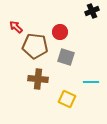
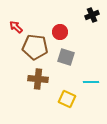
black cross: moved 4 px down
brown pentagon: moved 1 px down
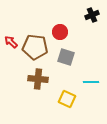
red arrow: moved 5 px left, 15 px down
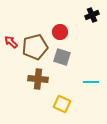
brown pentagon: rotated 20 degrees counterclockwise
gray square: moved 4 px left
yellow square: moved 5 px left, 5 px down
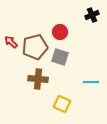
gray square: moved 2 px left
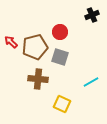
cyan line: rotated 28 degrees counterclockwise
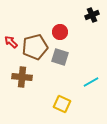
brown cross: moved 16 px left, 2 px up
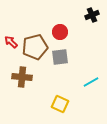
gray square: rotated 24 degrees counterclockwise
yellow square: moved 2 px left
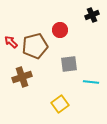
red circle: moved 2 px up
brown pentagon: moved 1 px up
gray square: moved 9 px right, 7 px down
brown cross: rotated 24 degrees counterclockwise
cyan line: rotated 35 degrees clockwise
yellow square: rotated 30 degrees clockwise
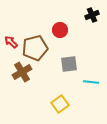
brown pentagon: moved 2 px down
brown cross: moved 5 px up; rotated 12 degrees counterclockwise
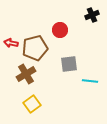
red arrow: moved 1 px down; rotated 32 degrees counterclockwise
brown cross: moved 4 px right, 2 px down
cyan line: moved 1 px left, 1 px up
yellow square: moved 28 px left
